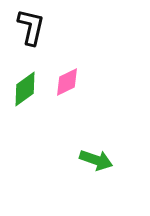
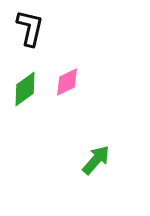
black L-shape: moved 1 px left, 1 px down
green arrow: rotated 68 degrees counterclockwise
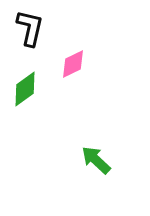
pink diamond: moved 6 px right, 18 px up
green arrow: rotated 88 degrees counterclockwise
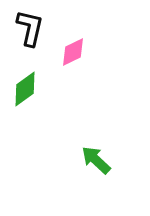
pink diamond: moved 12 px up
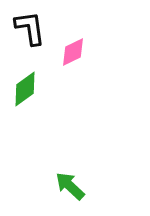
black L-shape: rotated 21 degrees counterclockwise
green arrow: moved 26 px left, 26 px down
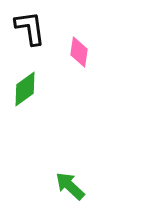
pink diamond: moved 6 px right; rotated 56 degrees counterclockwise
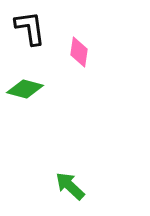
green diamond: rotated 51 degrees clockwise
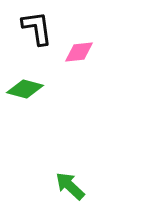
black L-shape: moved 7 px right
pink diamond: rotated 76 degrees clockwise
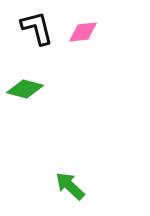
black L-shape: rotated 6 degrees counterclockwise
pink diamond: moved 4 px right, 20 px up
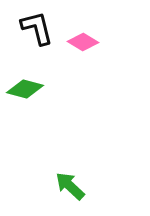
pink diamond: moved 10 px down; rotated 36 degrees clockwise
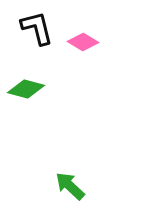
green diamond: moved 1 px right
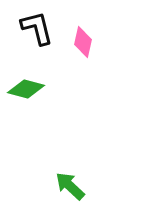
pink diamond: rotated 72 degrees clockwise
